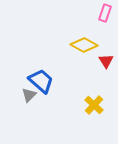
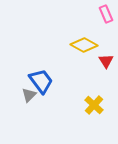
pink rectangle: moved 1 px right, 1 px down; rotated 42 degrees counterclockwise
blue trapezoid: rotated 12 degrees clockwise
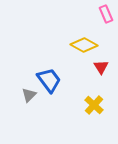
red triangle: moved 5 px left, 6 px down
blue trapezoid: moved 8 px right, 1 px up
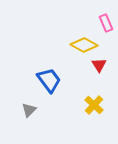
pink rectangle: moved 9 px down
red triangle: moved 2 px left, 2 px up
gray triangle: moved 15 px down
